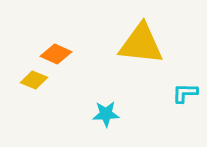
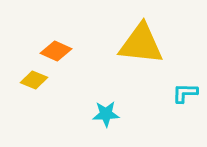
orange diamond: moved 3 px up
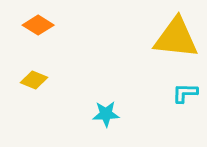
yellow triangle: moved 35 px right, 6 px up
orange diamond: moved 18 px left, 26 px up; rotated 8 degrees clockwise
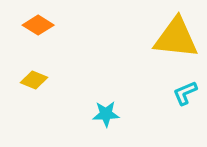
cyan L-shape: rotated 24 degrees counterclockwise
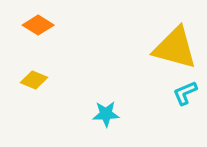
yellow triangle: moved 1 px left, 10 px down; rotated 9 degrees clockwise
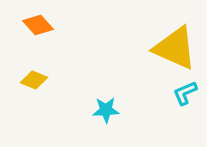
orange diamond: rotated 16 degrees clockwise
yellow triangle: rotated 9 degrees clockwise
cyan star: moved 4 px up
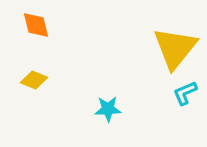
orange diamond: moved 2 px left; rotated 28 degrees clockwise
yellow triangle: rotated 45 degrees clockwise
cyan star: moved 2 px right, 1 px up
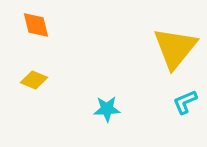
cyan L-shape: moved 9 px down
cyan star: moved 1 px left
